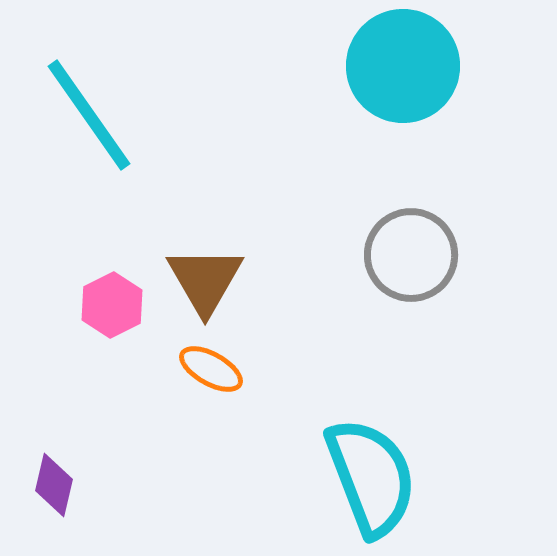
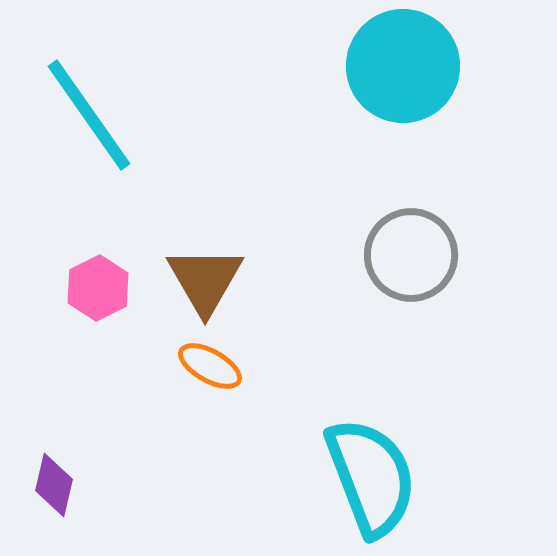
pink hexagon: moved 14 px left, 17 px up
orange ellipse: moved 1 px left, 3 px up
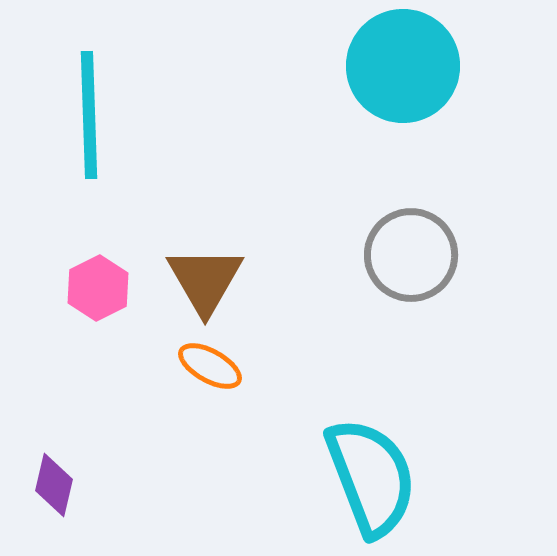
cyan line: rotated 33 degrees clockwise
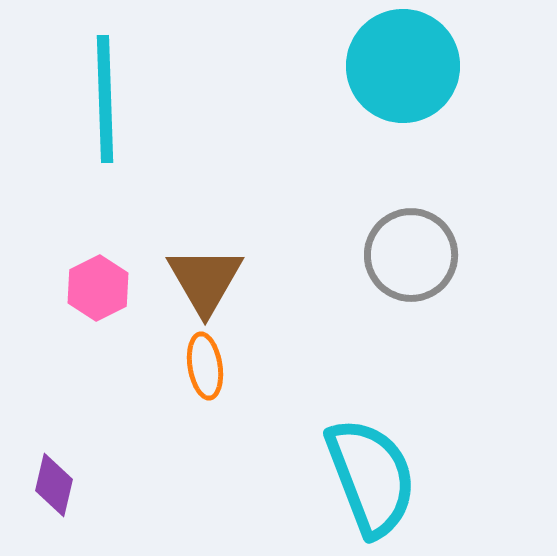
cyan line: moved 16 px right, 16 px up
orange ellipse: moved 5 px left; rotated 52 degrees clockwise
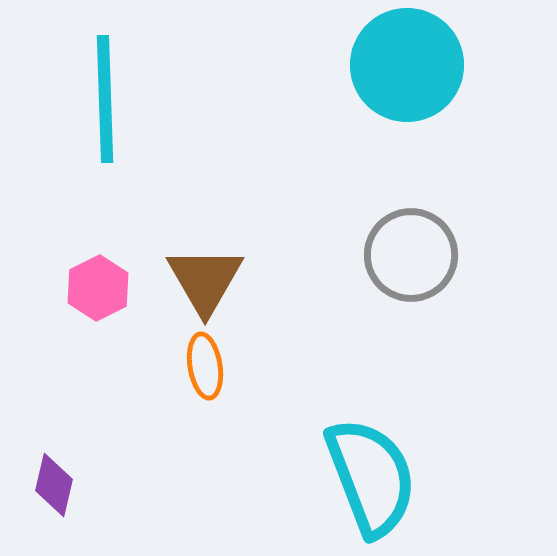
cyan circle: moved 4 px right, 1 px up
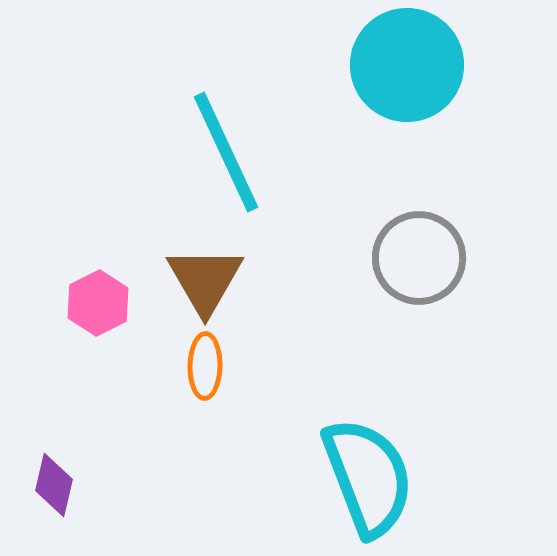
cyan line: moved 121 px right, 53 px down; rotated 23 degrees counterclockwise
gray circle: moved 8 px right, 3 px down
pink hexagon: moved 15 px down
orange ellipse: rotated 10 degrees clockwise
cyan semicircle: moved 3 px left
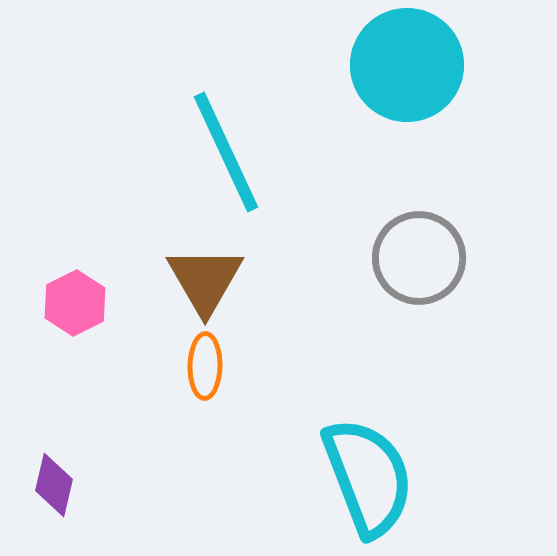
pink hexagon: moved 23 px left
